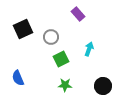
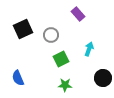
gray circle: moved 2 px up
black circle: moved 8 px up
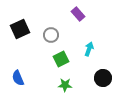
black square: moved 3 px left
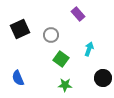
green square: rotated 28 degrees counterclockwise
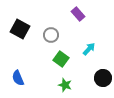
black square: rotated 36 degrees counterclockwise
cyan arrow: rotated 24 degrees clockwise
green star: rotated 16 degrees clockwise
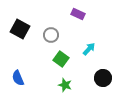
purple rectangle: rotated 24 degrees counterclockwise
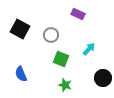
green square: rotated 14 degrees counterclockwise
blue semicircle: moved 3 px right, 4 px up
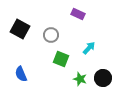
cyan arrow: moved 1 px up
green star: moved 15 px right, 6 px up
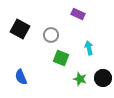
cyan arrow: rotated 56 degrees counterclockwise
green square: moved 1 px up
blue semicircle: moved 3 px down
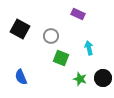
gray circle: moved 1 px down
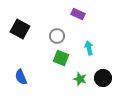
gray circle: moved 6 px right
